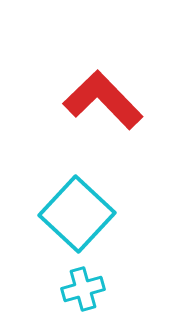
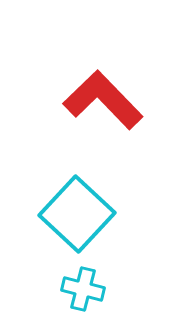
cyan cross: rotated 30 degrees clockwise
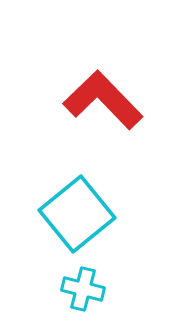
cyan square: rotated 8 degrees clockwise
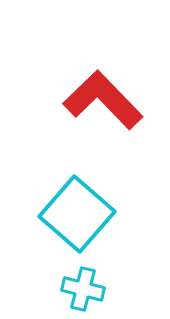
cyan square: rotated 10 degrees counterclockwise
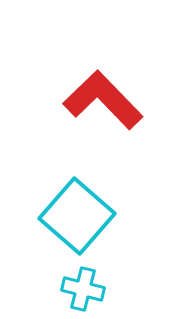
cyan square: moved 2 px down
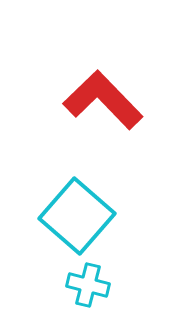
cyan cross: moved 5 px right, 4 px up
